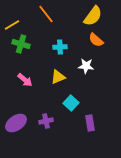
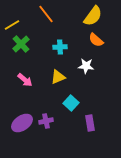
green cross: rotated 30 degrees clockwise
purple ellipse: moved 6 px right
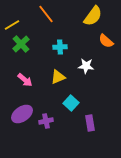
orange semicircle: moved 10 px right, 1 px down
purple ellipse: moved 9 px up
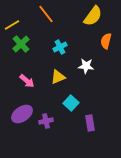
orange semicircle: rotated 63 degrees clockwise
cyan cross: rotated 24 degrees counterclockwise
pink arrow: moved 2 px right, 1 px down
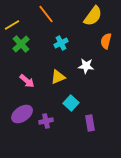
cyan cross: moved 1 px right, 4 px up
